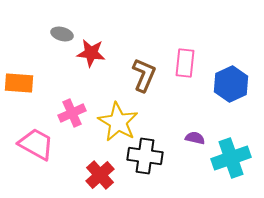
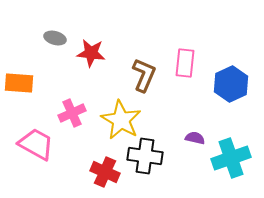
gray ellipse: moved 7 px left, 4 px down
yellow star: moved 3 px right, 2 px up
red cross: moved 5 px right, 3 px up; rotated 24 degrees counterclockwise
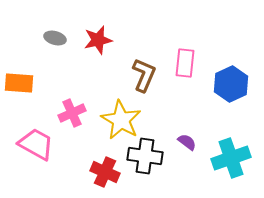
red star: moved 7 px right, 13 px up; rotated 20 degrees counterclockwise
purple semicircle: moved 8 px left, 4 px down; rotated 24 degrees clockwise
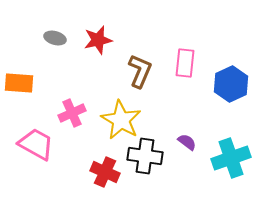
brown L-shape: moved 4 px left, 4 px up
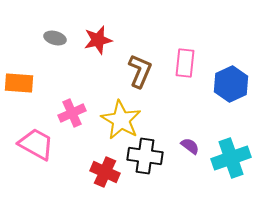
purple semicircle: moved 3 px right, 4 px down
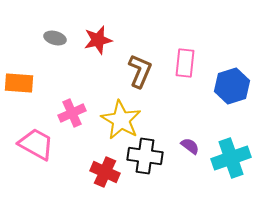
blue hexagon: moved 1 px right, 2 px down; rotated 8 degrees clockwise
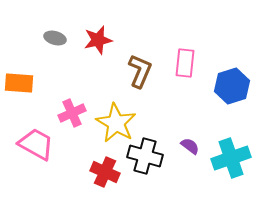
yellow star: moved 5 px left, 3 px down
black cross: rotated 8 degrees clockwise
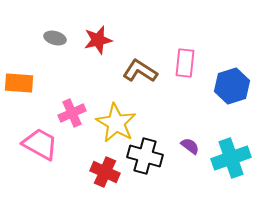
brown L-shape: rotated 80 degrees counterclockwise
pink trapezoid: moved 4 px right
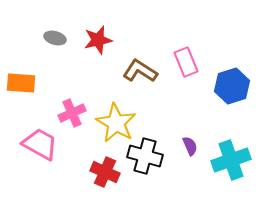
pink rectangle: moved 1 px right, 1 px up; rotated 28 degrees counterclockwise
orange rectangle: moved 2 px right
purple semicircle: rotated 30 degrees clockwise
cyan cross: moved 2 px down
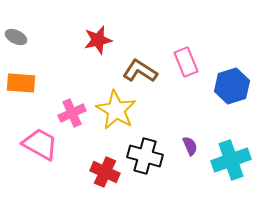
gray ellipse: moved 39 px left, 1 px up; rotated 10 degrees clockwise
yellow star: moved 13 px up
